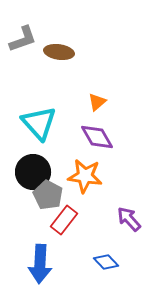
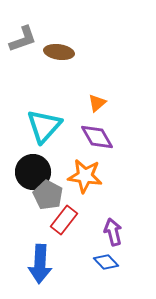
orange triangle: moved 1 px down
cyan triangle: moved 5 px right, 3 px down; rotated 24 degrees clockwise
purple arrow: moved 16 px left, 13 px down; rotated 28 degrees clockwise
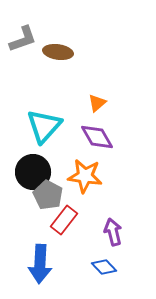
brown ellipse: moved 1 px left
blue diamond: moved 2 px left, 5 px down
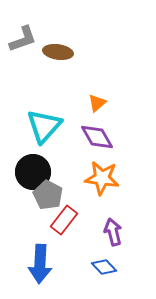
orange star: moved 17 px right, 2 px down
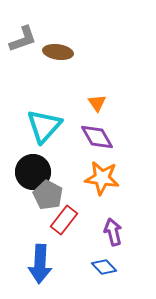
orange triangle: rotated 24 degrees counterclockwise
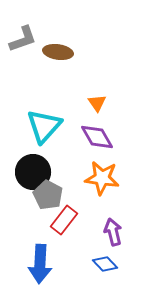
blue diamond: moved 1 px right, 3 px up
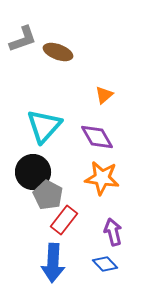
brown ellipse: rotated 12 degrees clockwise
orange triangle: moved 7 px right, 8 px up; rotated 24 degrees clockwise
blue arrow: moved 13 px right, 1 px up
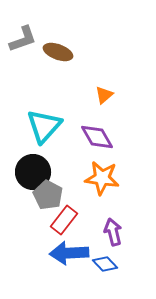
blue arrow: moved 16 px right, 10 px up; rotated 84 degrees clockwise
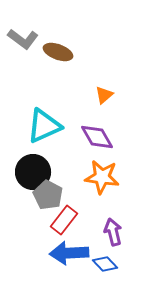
gray L-shape: rotated 56 degrees clockwise
cyan triangle: rotated 24 degrees clockwise
orange star: moved 1 px up
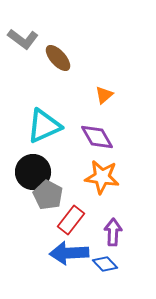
brown ellipse: moved 6 px down; rotated 28 degrees clockwise
red rectangle: moved 7 px right
purple arrow: rotated 16 degrees clockwise
